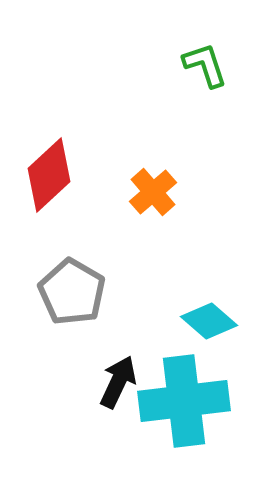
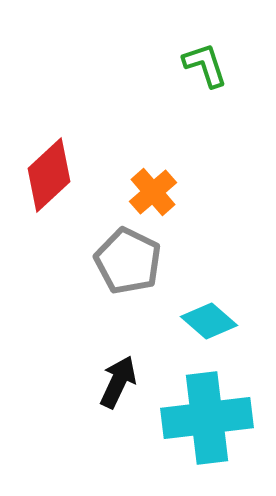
gray pentagon: moved 56 px right, 31 px up; rotated 4 degrees counterclockwise
cyan cross: moved 23 px right, 17 px down
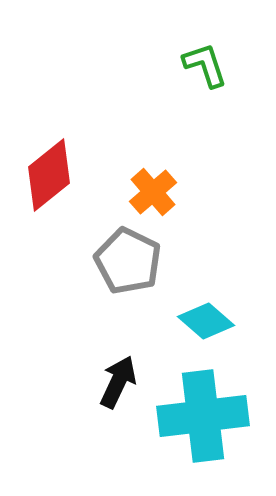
red diamond: rotated 4 degrees clockwise
cyan diamond: moved 3 px left
cyan cross: moved 4 px left, 2 px up
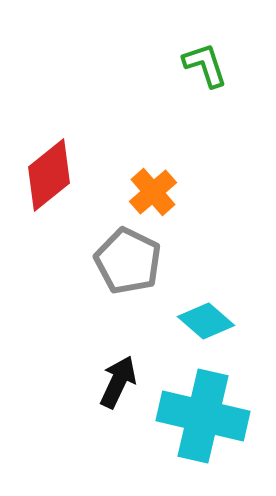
cyan cross: rotated 20 degrees clockwise
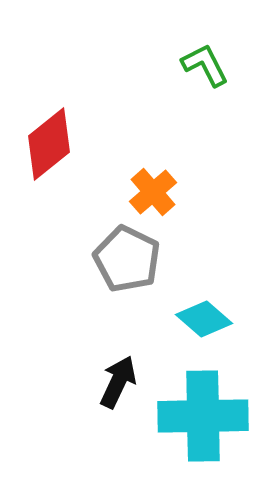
green L-shape: rotated 9 degrees counterclockwise
red diamond: moved 31 px up
gray pentagon: moved 1 px left, 2 px up
cyan diamond: moved 2 px left, 2 px up
cyan cross: rotated 14 degrees counterclockwise
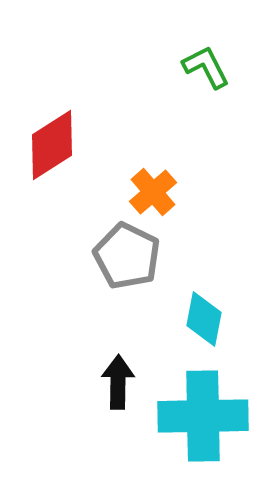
green L-shape: moved 1 px right, 2 px down
red diamond: moved 3 px right, 1 px down; rotated 6 degrees clockwise
gray pentagon: moved 3 px up
cyan diamond: rotated 60 degrees clockwise
black arrow: rotated 24 degrees counterclockwise
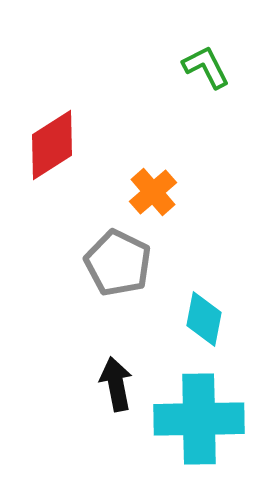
gray pentagon: moved 9 px left, 7 px down
black arrow: moved 2 px left, 2 px down; rotated 12 degrees counterclockwise
cyan cross: moved 4 px left, 3 px down
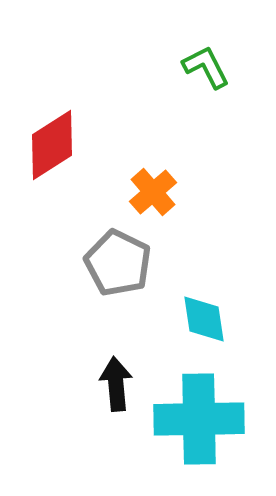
cyan diamond: rotated 20 degrees counterclockwise
black arrow: rotated 6 degrees clockwise
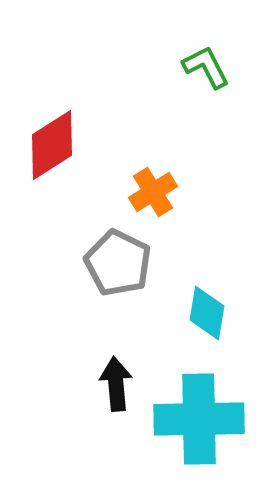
orange cross: rotated 9 degrees clockwise
cyan diamond: moved 3 px right, 6 px up; rotated 18 degrees clockwise
